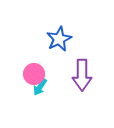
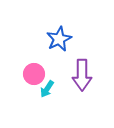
cyan arrow: moved 7 px right, 2 px down
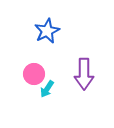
blue star: moved 12 px left, 8 px up
purple arrow: moved 2 px right, 1 px up
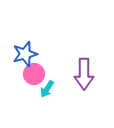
blue star: moved 22 px left, 23 px down; rotated 10 degrees clockwise
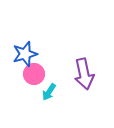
purple arrow: rotated 12 degrees counterclockwise
cyan arrow: moved 2 px right, 3 px down
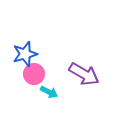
purple arrow: rotated 48 degrees counterclockwise
cyan arrow: rotated 96 degrees counterclockwise
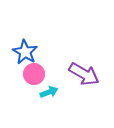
blue star: moved 2 px up; rotated 25 degrees counterclockwise
cyan arrow: rotated 48 degrees counterclockwise
